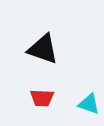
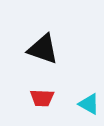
cyan triangle: rotated 10 degrees clockwise
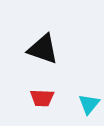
cyan triangle: rotated 40 degrees clockwise
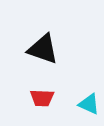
cyan triangle: rotated 45 degrees counterclockwise
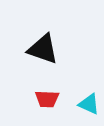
red trapezoid: moved 5 px right, 1 px down
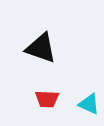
black triangle: moved 2 px left, 1 px up
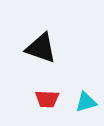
cyan triangle: moved 3 px left, 2 px up; rotated 40 degrees counterclockwise
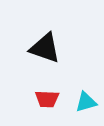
black triangle: moved 4 px right
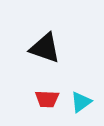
cyan triangle: moved 5 px left; rotated 20 degrees counterclockwise
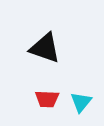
cyan triangle: rotated 15 degrees counterclockwise
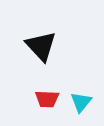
black triangle: moved 4 px left, 2 px up; rotated 28 degrees clockwise
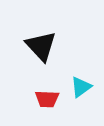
cyan triangle: moved 15 px up; rotated 15 degrees clockwise
